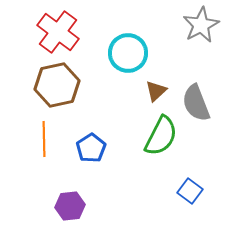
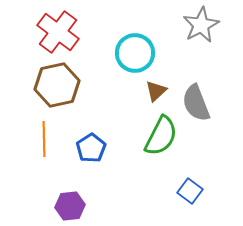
cyan circle: moved 7 px right
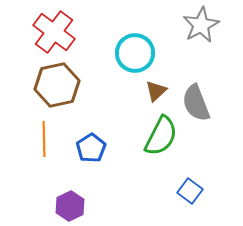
red cross: moved 4 px left
purple hexagon: rotated 20 degrees counterclockwise
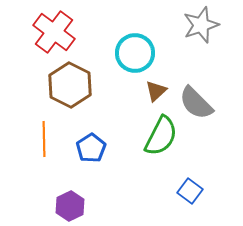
gray star: rotated 9 degrees clockwise
brown hexagon: moved 13 px right; rotated 21 degrees counterclockwise
gray semicircle: rotated 24 degrees counterclockwise
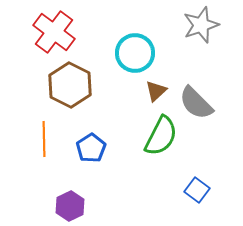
blue square: moved 7 px right, 1 px up
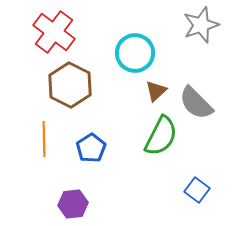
purple hexagon: moved 3 px right, 2 px up; rotated 20 degrees clockwise
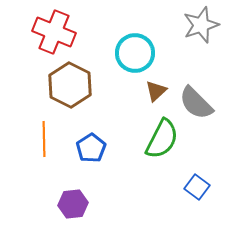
red cross: rotated 15 degrees counterclockwise
green semicircle: moved 1 px right, 3 px down
blue square: moved 3 px up
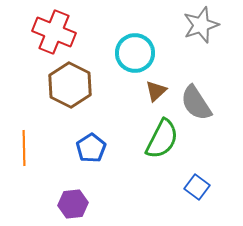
gray semicircle: rotated 12 degrees clockwise
orange line: moved 20 px left, 9 px down
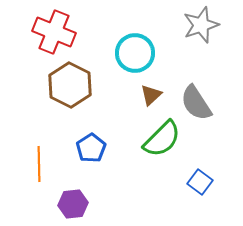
brown triangle: moved 5 px left, 4 px down
green semicircle: rotated 18 degrees clockwise
orange line: moved 15 px right, 16 px down
blue square: moved 3 px right, 5 px up
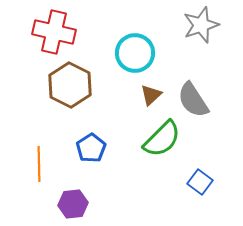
red cross: rotated 9 degrees counterclockwise
gray semicircle: moved 3 px left, 3 px up
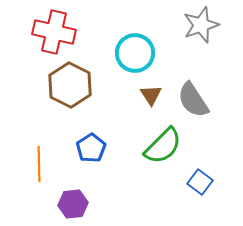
brown triangle: rotated 20 degrees counterclockwise
green semicircle: moved 1 px right, 7 px down
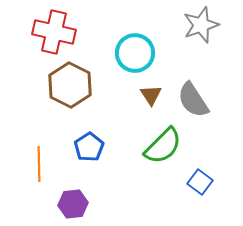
blue pentagon: moved 2 px left, 1 px up
